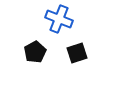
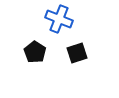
black pentagon: rotated 10 degrees counterclockwise
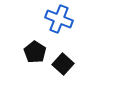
black square: moved 14 px left, 11 px down; rotated 30 degrees counterclockwise
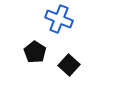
black square: moved 6 px right, 1 px down
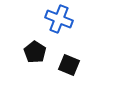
black square: rotated 20 degrees counterclockwise
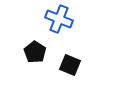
black square: moved 1 px right
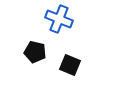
black pentagon: rotated 20 degrees counterclockwise
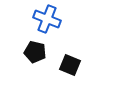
blue cross: moved 12 px left
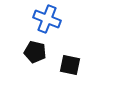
black square: rotated 10 degrees counterclockwise
